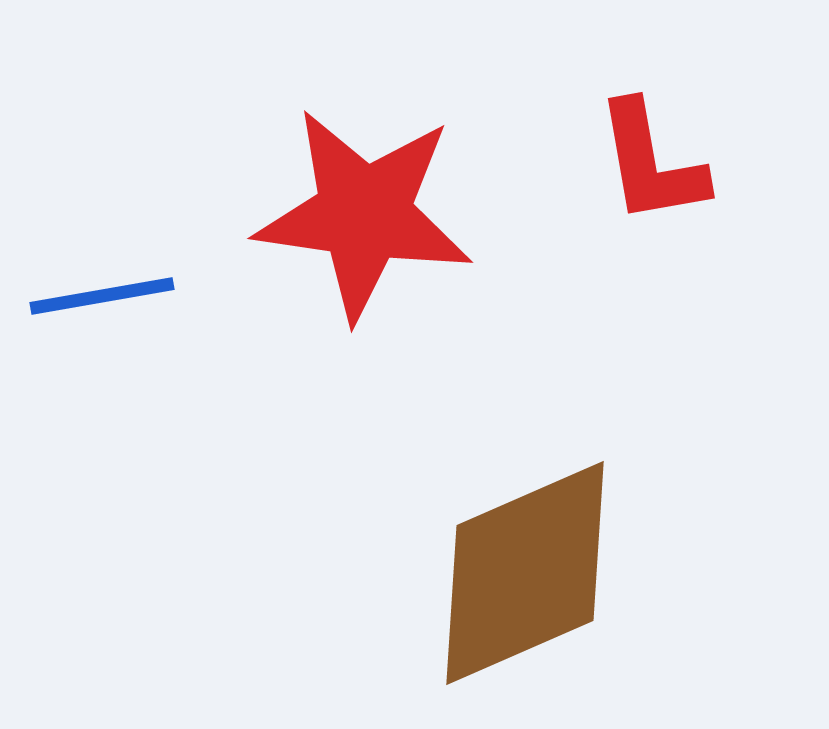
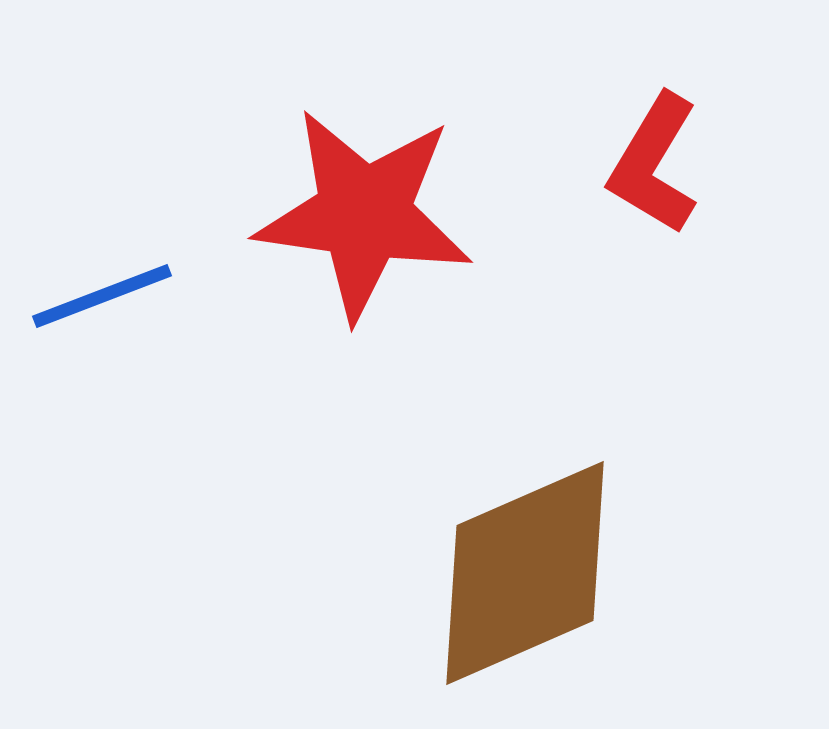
red L-shape: moved 3 px right, 1 px down; rotated 41 degrees clockwise
blue line: rotated 11 degrees counterclockwise
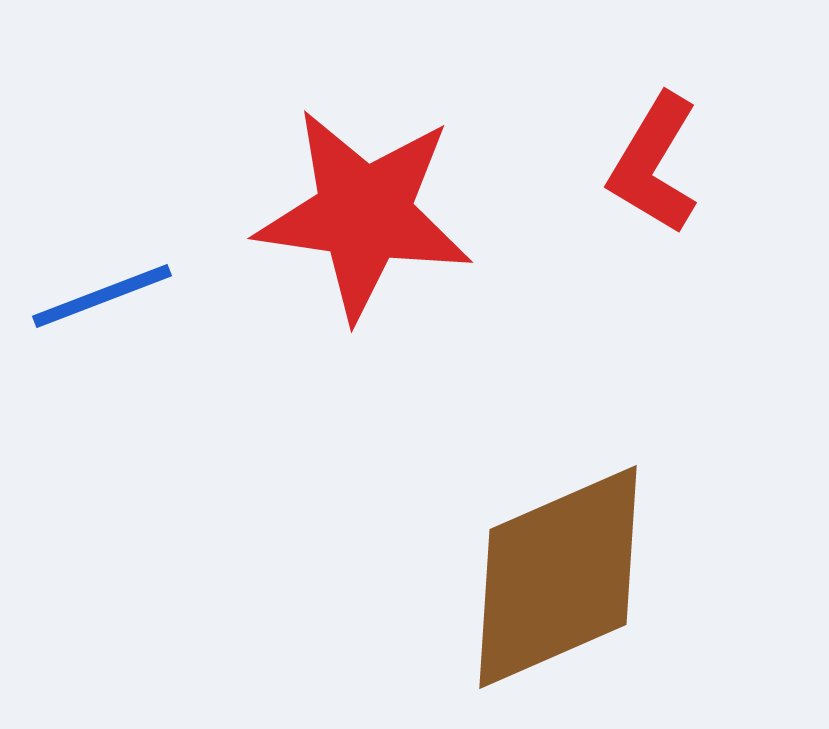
brown diamond: moved 33 px right, 4 px down
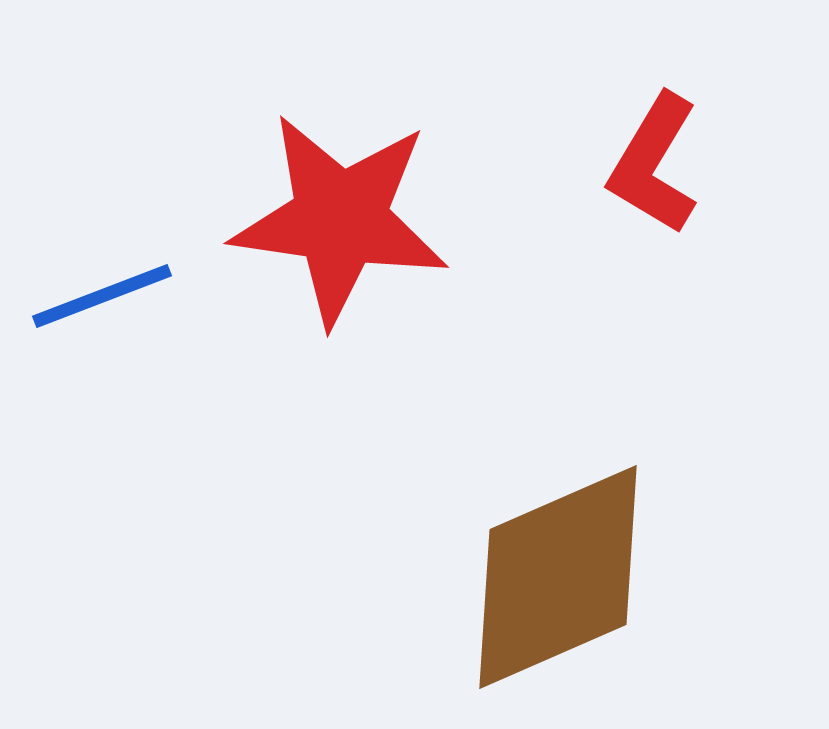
red star: moved 24 px left, 5 px down
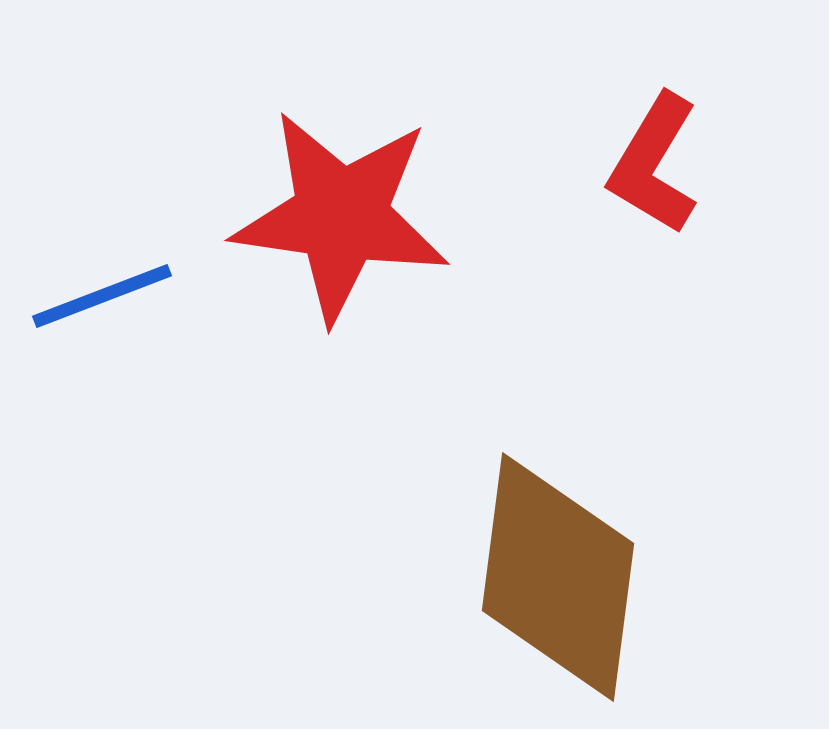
red star: moved 1 px right, 3 px up
brown diamond: rotated 59 degrees counterclockwise
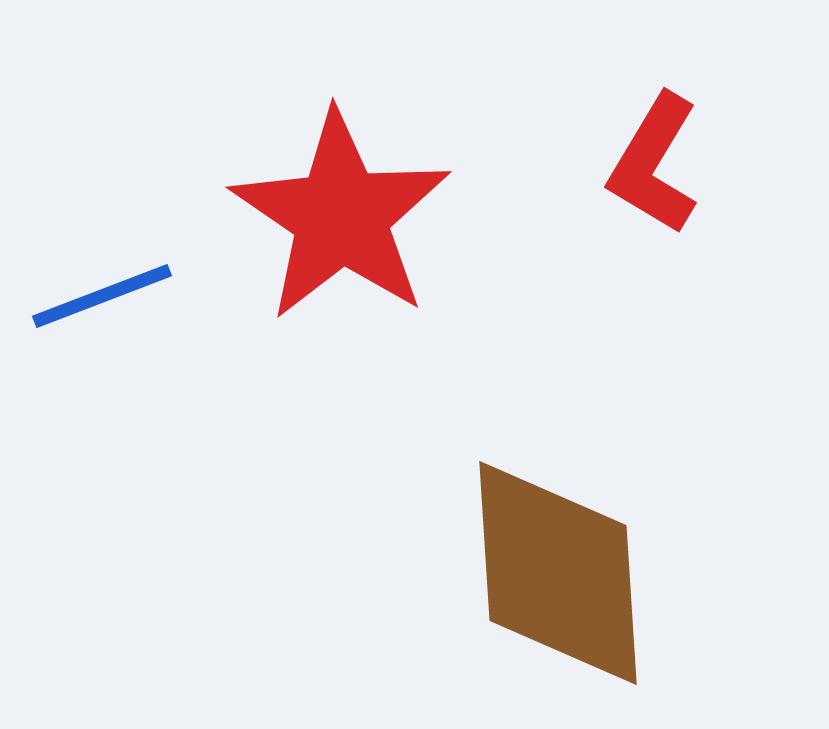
red star: rotated 26 degrees clockwise
brown diamond: moved 4 px up; rotated 11 degrees counterclockwise
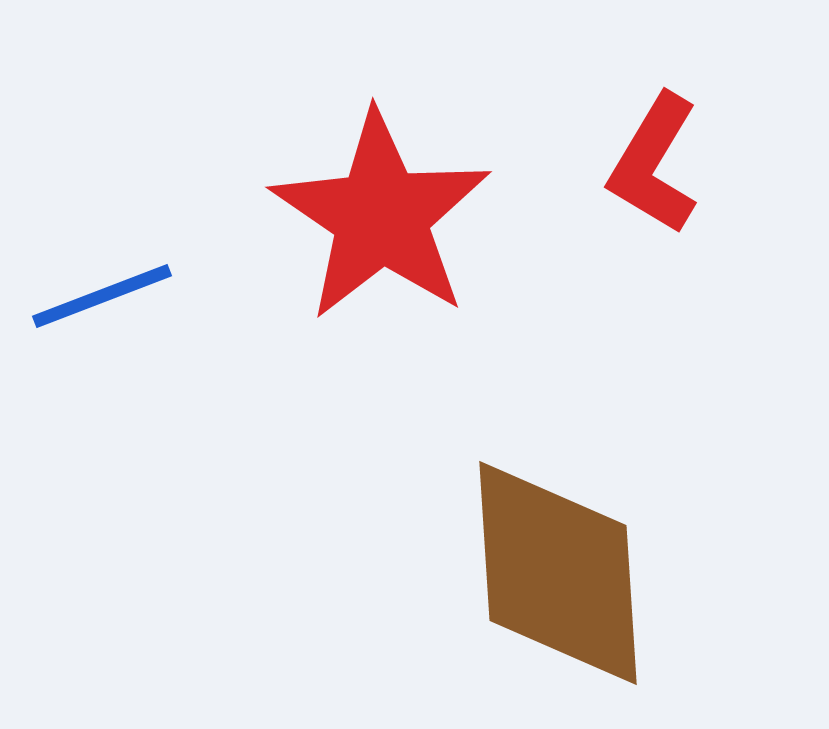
red star: moved 40 px right
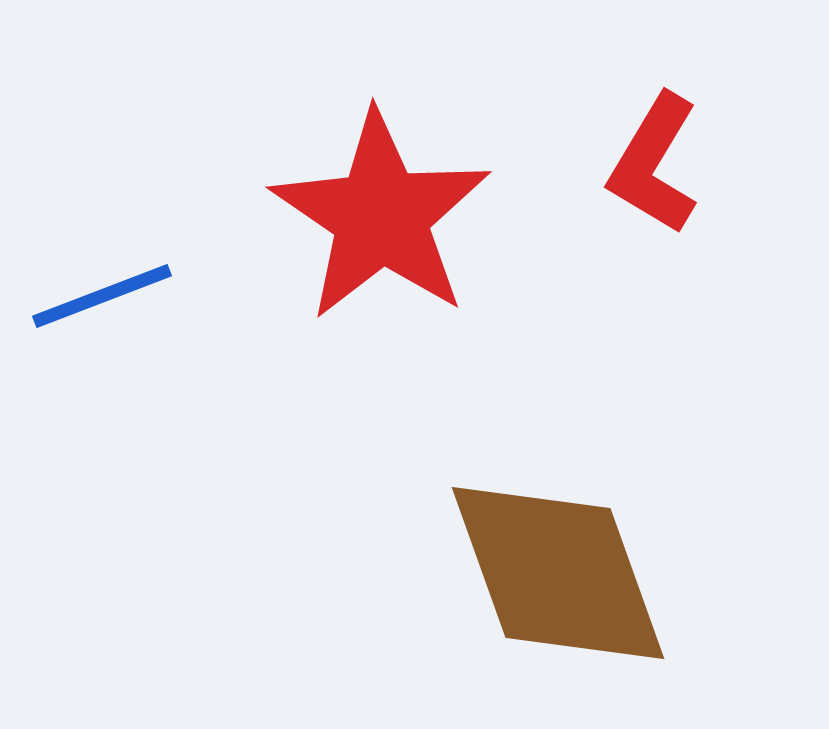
brown diamond: rotated 16 degrees counterclockwise
